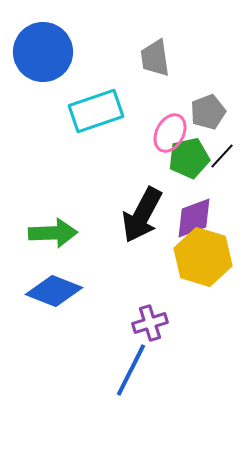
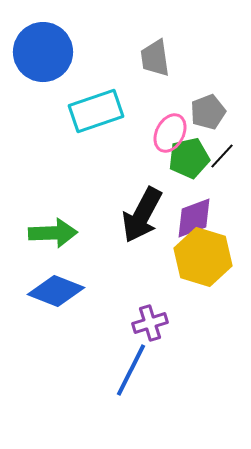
blue diamond: moved 2 px right
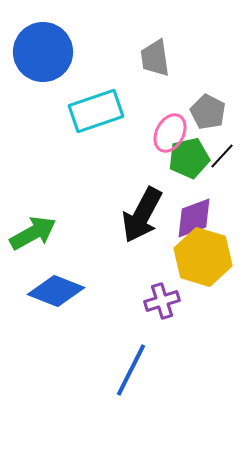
gray pentagon: rotated 24 degrees counterclockwise
green arrow: moved 20 px left; rotated 27 degrees counterclockwise
purple cross: moved 12 px right, 22 px up
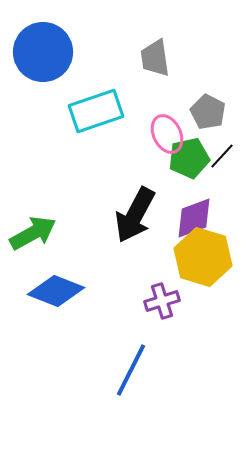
pink ellipse: moved 3 px left, 1 px down; rotated 54 degrees counterclockwise
black arrow: moved 7 px left
